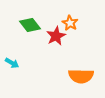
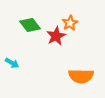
orange star: rotated 14 degrees clockwise
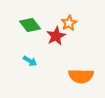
orange star: moved 1 px left
cyan arrow: moved 18 px right, 2 px up
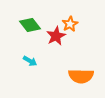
orange star: moved 1 px right, 1 px down
